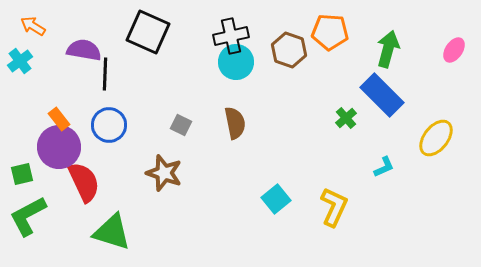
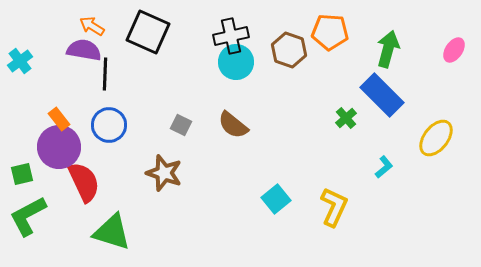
orange arrow: moved 59 px right
brown semicircle: moved 2 px left, 2 px down; rotated 140 degrees clockwise
cyan L-shape: rotated 15 degrees counterclockwise
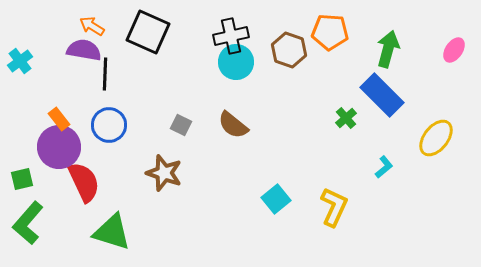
green square: moved 5 px down
green L-shape: moved 7 px down; rotated 21 degrees counterclockwise
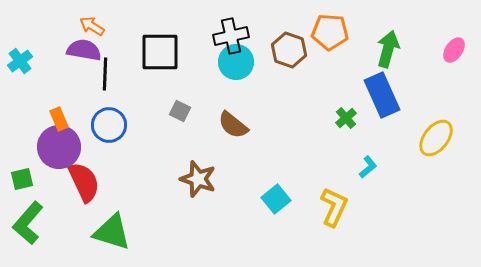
black square: moved 12 px right, 20 px down; rotated 24 degrees counterclockwise
blue rectangle: rotated 21 degrees clockwise
orange rectangle: rotated 15 degrees clockwise
gray square: moved 1 px left, 14 px up
cyan L-shape: moved 16 px left
brown star: moved 34 px right, 6 px down
